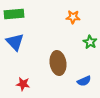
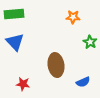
brown ellipse: moved 2 px left, 2 px down
blue semicircle: moved 1 px left, 1 px down
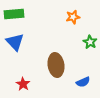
orange star: rotated 16 degrees counterclockwise
red star: rotated 24 degrees clockwise
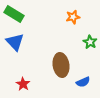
green rectangle: rotated 36 degrees clockwise
brown ellipse: moved 5 px right
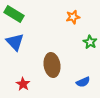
brown ellipse: moved 9 px left
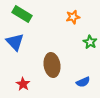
green rectangle: moved 8 px right
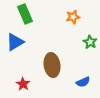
green rectangle: moved 3 px right; rotated 36 degrees clockwise
blue triangle: rotated 42 degrees clockwise
